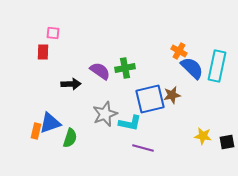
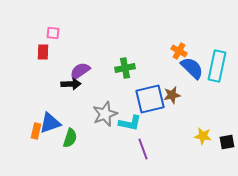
purple semicircle: moved 20 px left; rotated 70 degrees counterclockwise
purple line: moved 1 px down; rotated 55 degrees clockwise
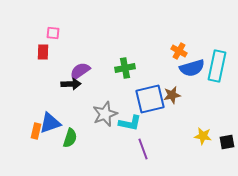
blue semicircle: rotated 120 degrees clockwise
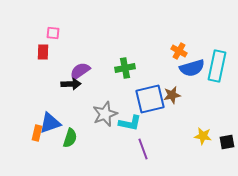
orange rectangle: moved 1 px right, 2 px down
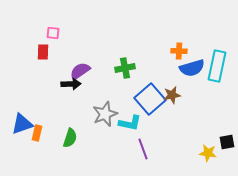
orange cross: rotated 28 degrees counterclockwise
blue square: rotated 28 degrees counterclockwise
blue triangle: moved 28 px left, 1 px down
yellow star: moved 5 px right, 17 px down
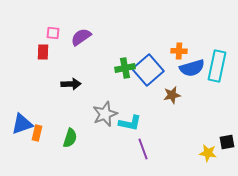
purple semicircle: moved 1 px right, 34 px up
blue square: moved 2 px left, 29 px up
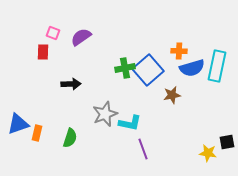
pink square: rotated 16 degrees clockwise
blue triangle: moved 4 px left
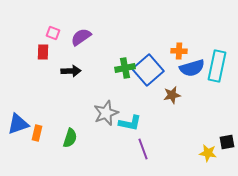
black arrow: moved 13 px up
gray star: moved 1 px right, 1 px up
